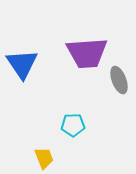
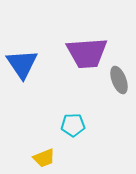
yellow trapezoid: rotated 90 degrees clockwise
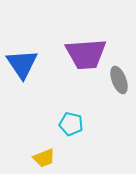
purple trapezoid: moved 1 px left, 1 px down
cyan pentagon: moved 2 px left, 1 px up; rotated 15 degrees clockwise
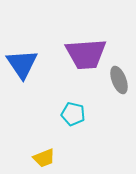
cyan pentagon: moved 2 px right, 10 px up
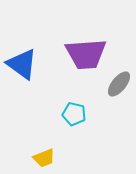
blue triangle: rotated 20 degrees counterclockwise
gray ellipse: moved 4 px down; rotated 60 degrees clockwise
cyan pentagon: moved 1 px right
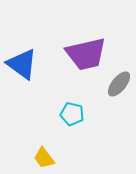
purple trapezoid: rotated 9 degrees counterclockwise
cyan pentagon: moved 2 px left
yellow trapezoid: rotated 75 degrees clockwise
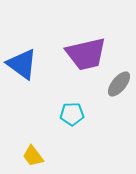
cyan pentagon: rotated 15 degrees counterclockwise
yellow trapezoid: moved 11 px left, 2 px up
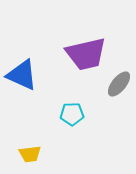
blue triangle: moved 11 px down; rotated 12 degrees counterclockwise
yellow trapezoid: moved 3 px left, 2 px up; rotated 60 degrees counterclockwise
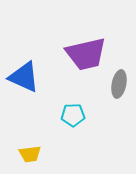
blue triangle: moved 2 px right, 2 px down
gray ellipse: rotated 28 degrees counterclockwise
cyan pentagon: moved 1 px right, 1 px down
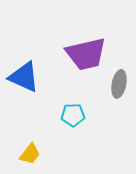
yellow trapezoid: rotated 45 degrees counterclockwise
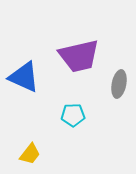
purple trapezoid: moved 7 px left, 2 px down
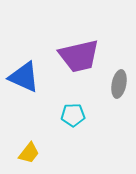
yellow trapezoid: moved 1 px left, 1 px up
